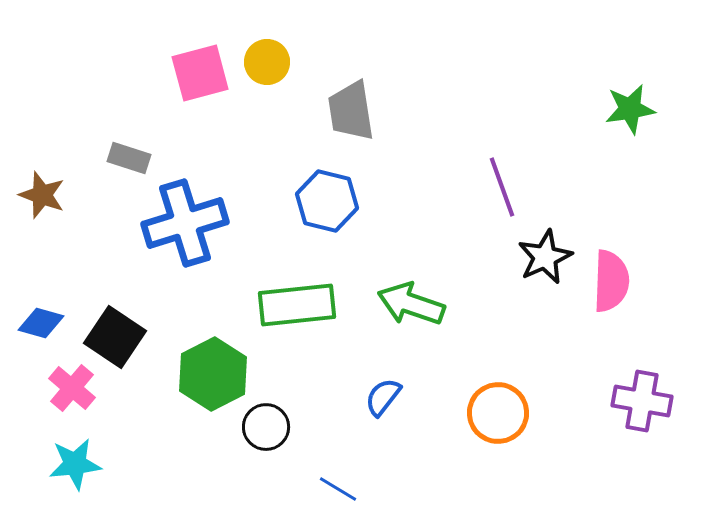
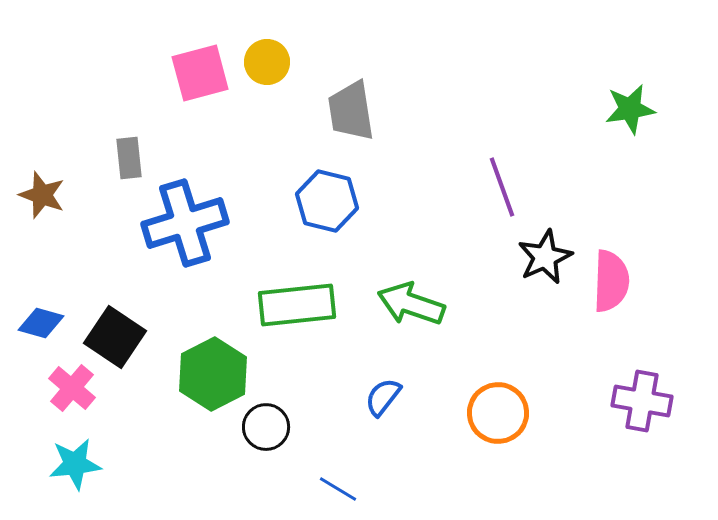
gray rectangle: rotated 66 degrees clockwise
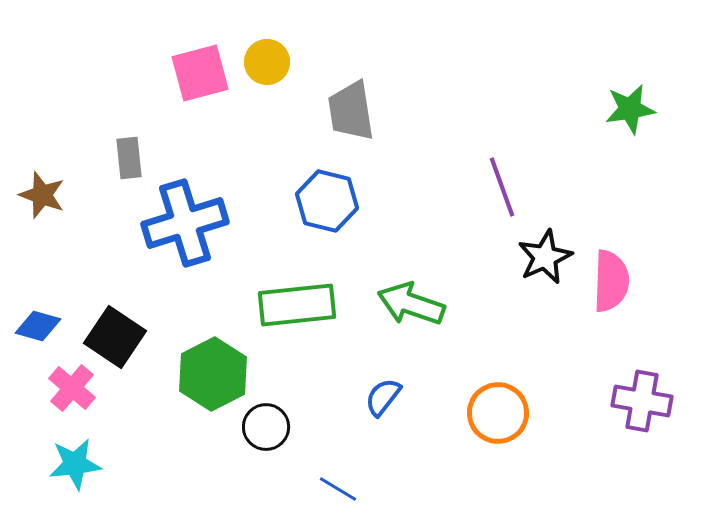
blue diamond: moved 3 px left, 3 px down
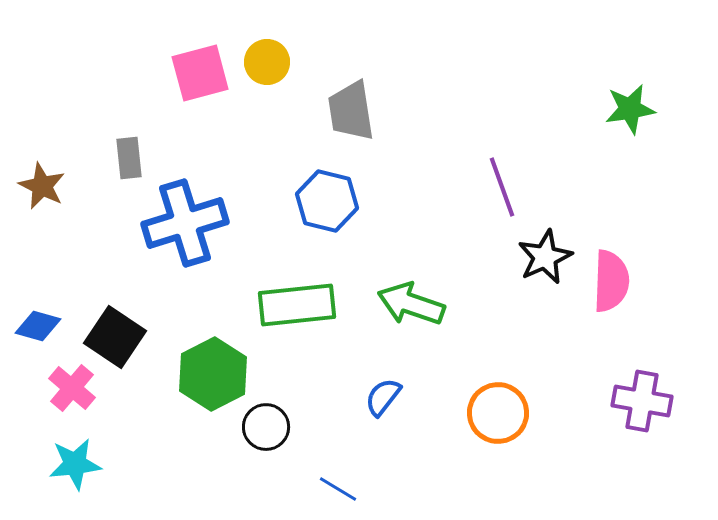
brown star: moved 9 px up; rotated 6 degrees clockwise
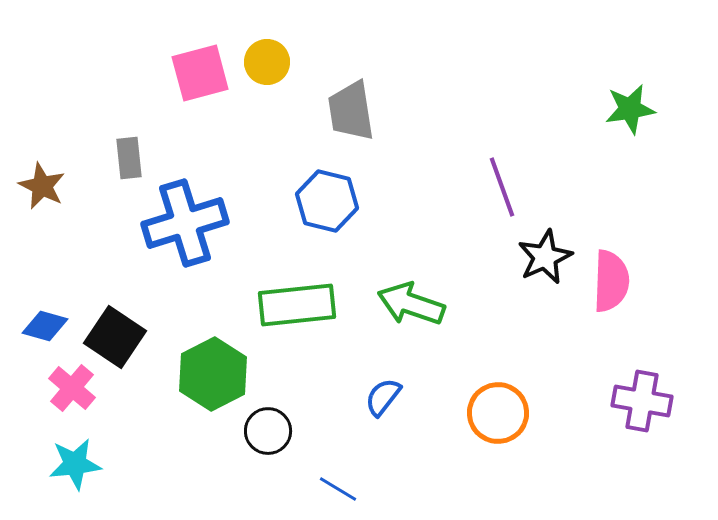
blue diamond: moved 7 px right
black circle: moved 2 px right, 4 px down
